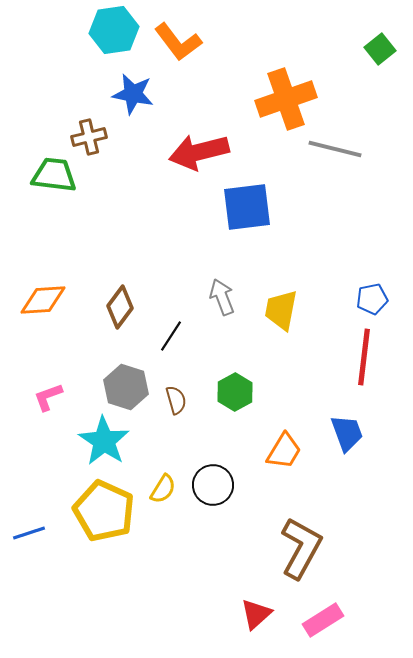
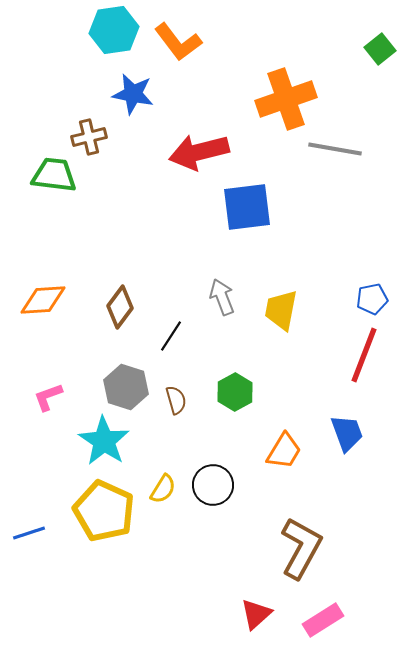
gray line: rotated 4 degrees counterclockwise
red line: moved 2 px up; rotated 14 degrees clockwise
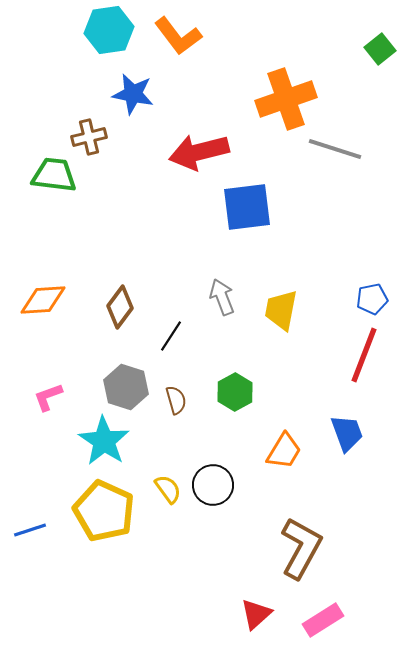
cyan hexagon: moved 5 px left
orange L-shape: moved 6 px up
gray line: rotated 8 degrees clockwise
yellow semicircle: moved 5 px right; rotated 68 degrees counterclockwise
blue line: moved 1 px right, 3 px up
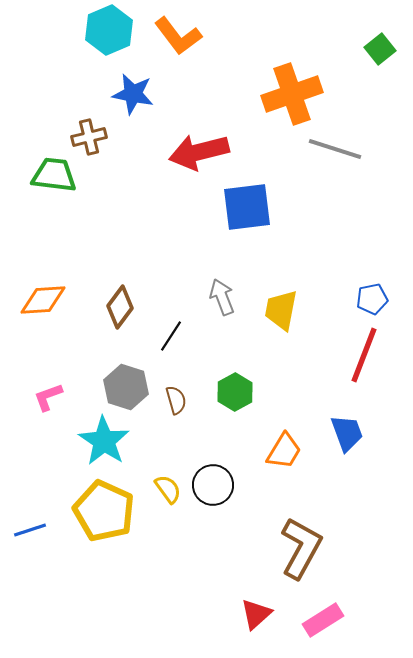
cyan hexagon: rotated 15 degrees counterclockwise
orange cross: moved 6 px right, 5 px up
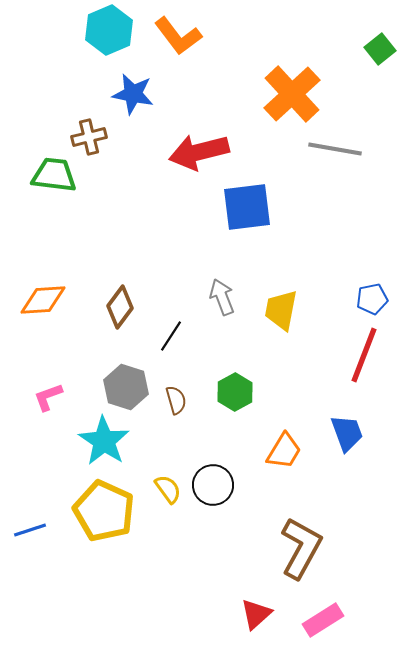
orange cross: rotated 24 degrees counterclockwise
gray line: rotated 8 degrees counterclockwise
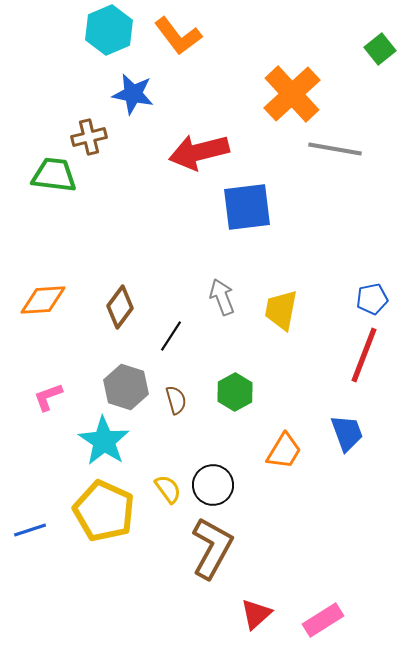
brown L-shape: moved 89 px left
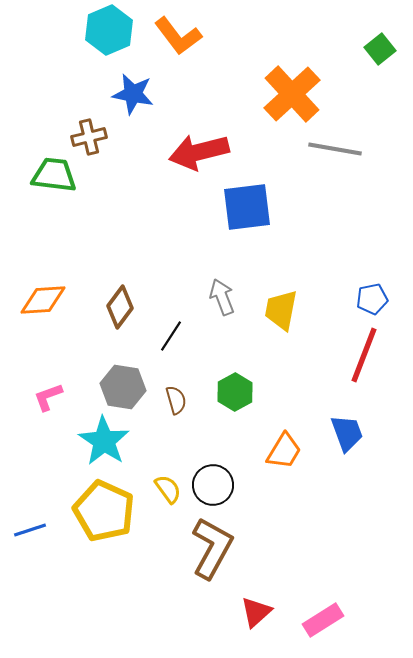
gray hexagon: moved 3 px left; rotated 9 degrees counterclockwise
red triangle: moved 2 px up
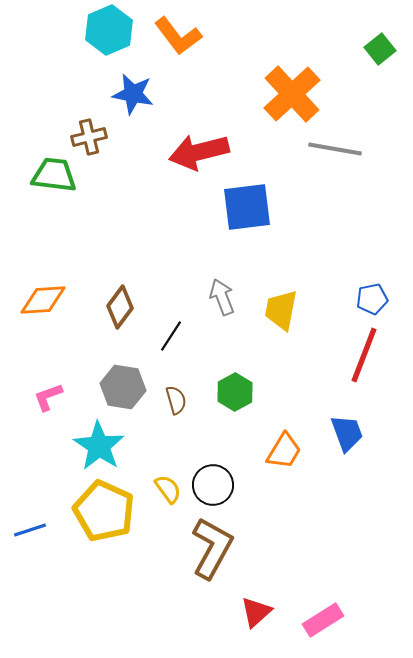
cyan star: moved 5 px left, 5 px down
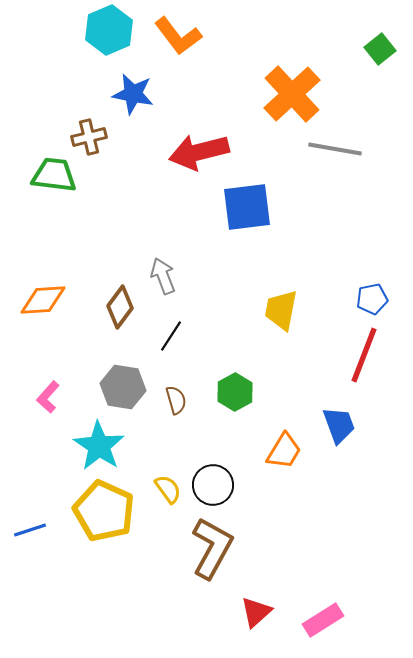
gray arrow: moved 59 px left, 21 px up
pink L-shape: rotated 28 degrees counterclockwise
blue trapezoid: moved 8 px left, 8 px up
